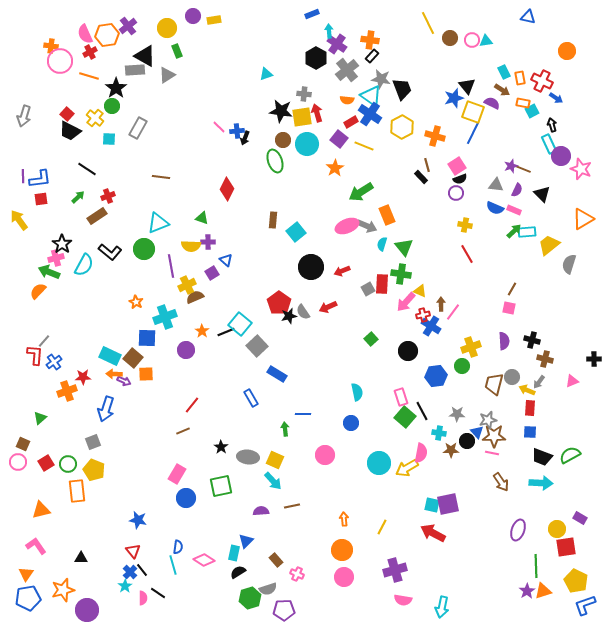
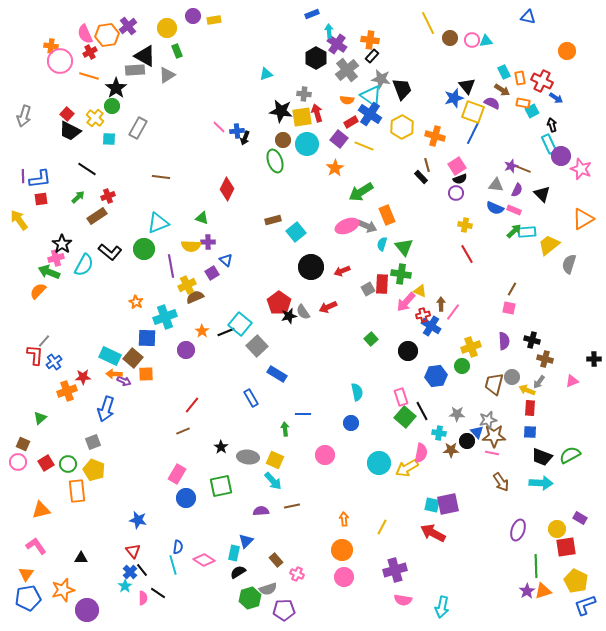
brown rectangle at (273, 220): rotated 70 degrees clockwise
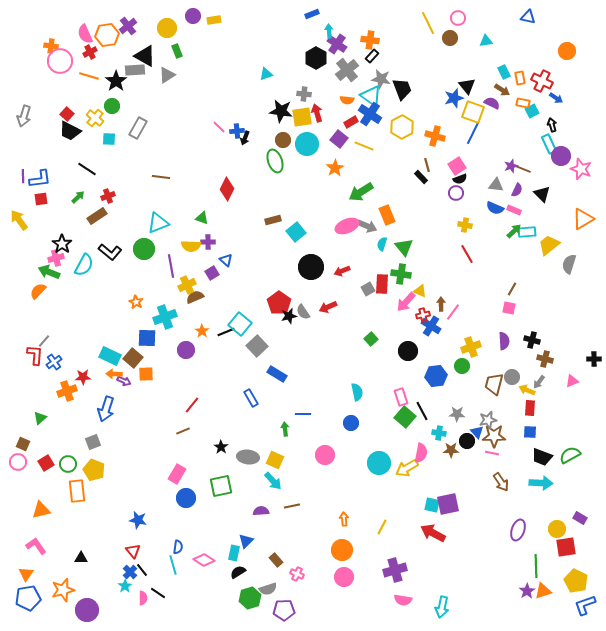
pink circle at (472, 40): moved 14 px left, 22 px up
black star at (116, 88): moved 7 px up
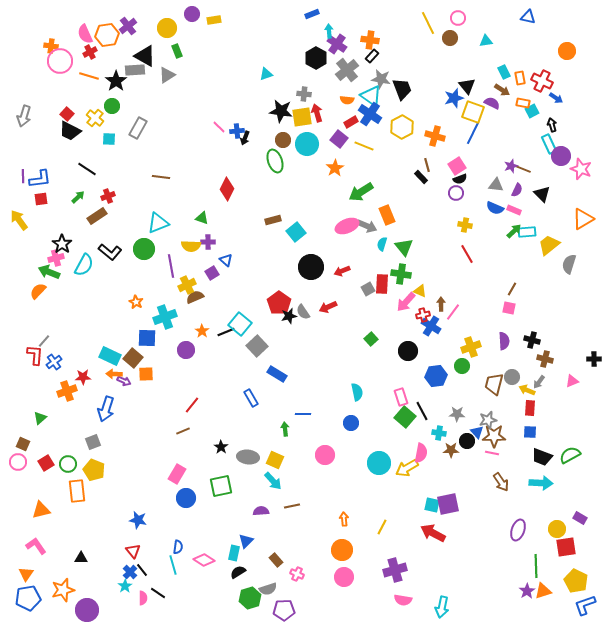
purple circle at (193, 16): moved 1 px left, 2 px up
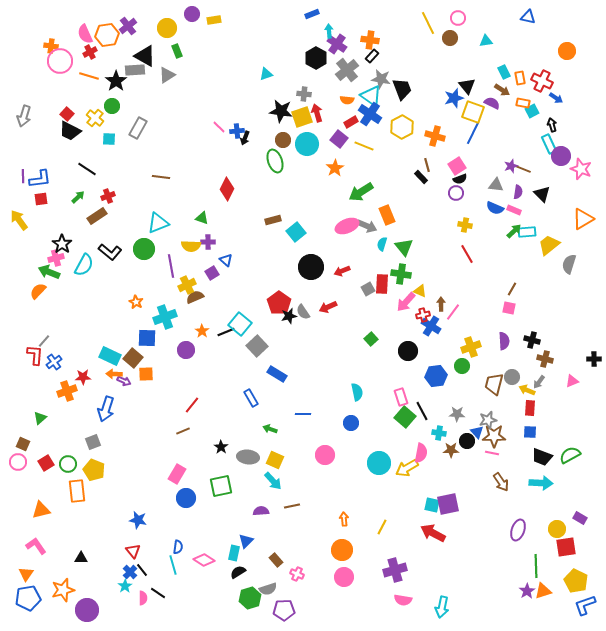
yellow square at (302, 117): rotated 10 degrees counterclockwise
purple semicircle at (517, 190): moved 1 px right, 2 px down; rotated 16 degrees counterclockwise
green arrow at (285, 429): moved 15 px left; rotated 64 degrees counterclockwise
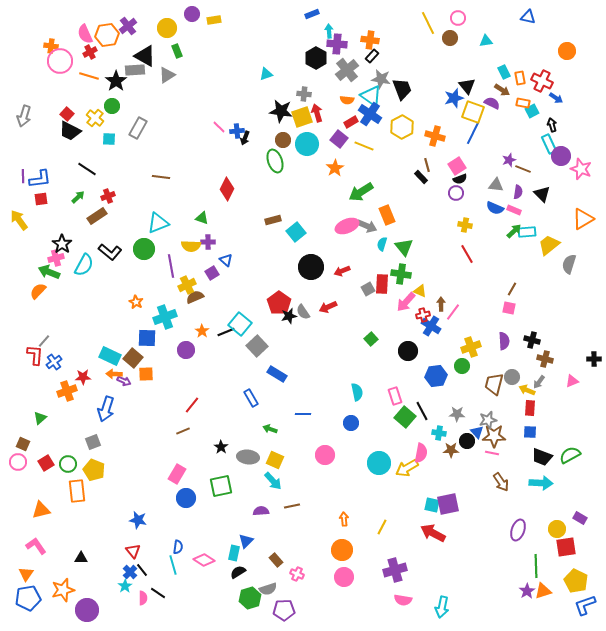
purple cross at (337, 44): rotated 30 degrees counterclockwise
purple star at (511, 166): moved 2 px left, 6 px up
pink rectangle at (401, 397): moved 6 px left, 1 px up
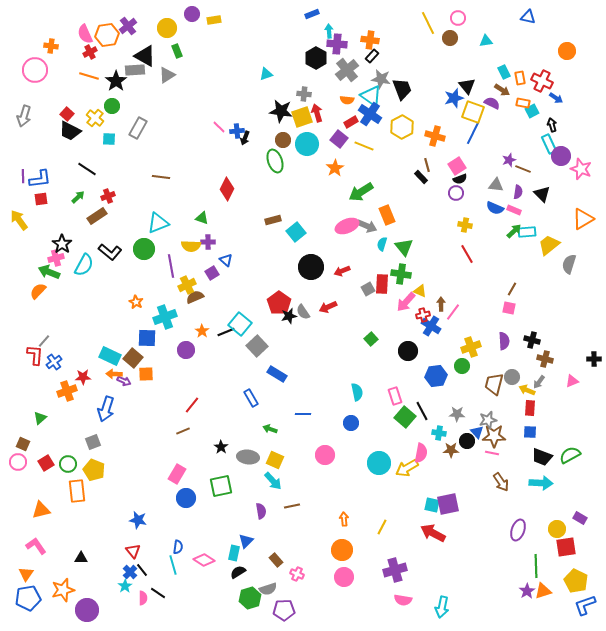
pink circle at (60, 61): moved 25 px left, 9 px down
purple semicircle at (261, 511): rotated 84 degrees clockwise
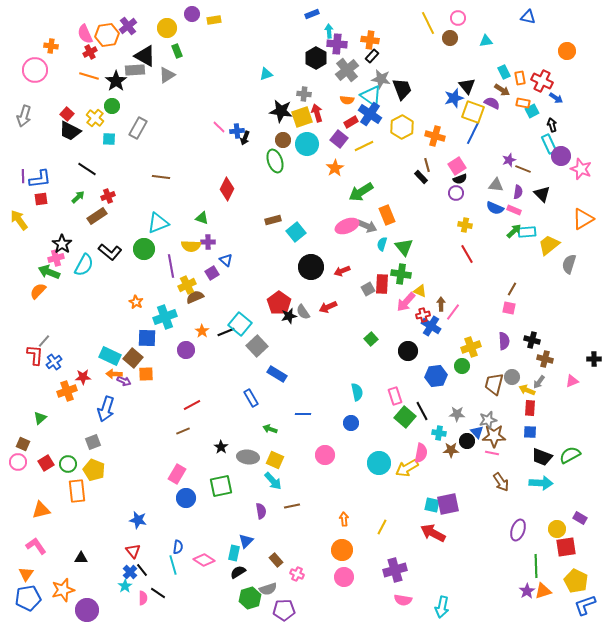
yellow line at (364, 146): rotated 48 degrees counterclockwise
red line at (192, 405): rotated 24 degrees clockwise
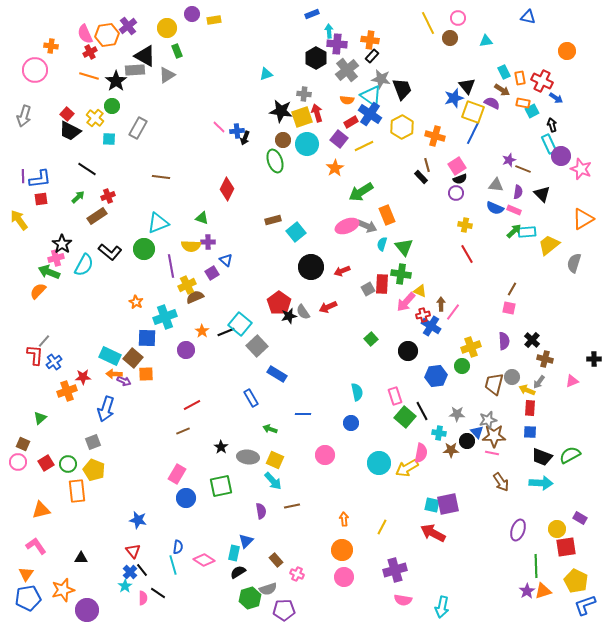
gray semicircle at (569, 264): moved 5 px right, 1 px up
black cross at (532, 340): rotated 28 degrees clockwise
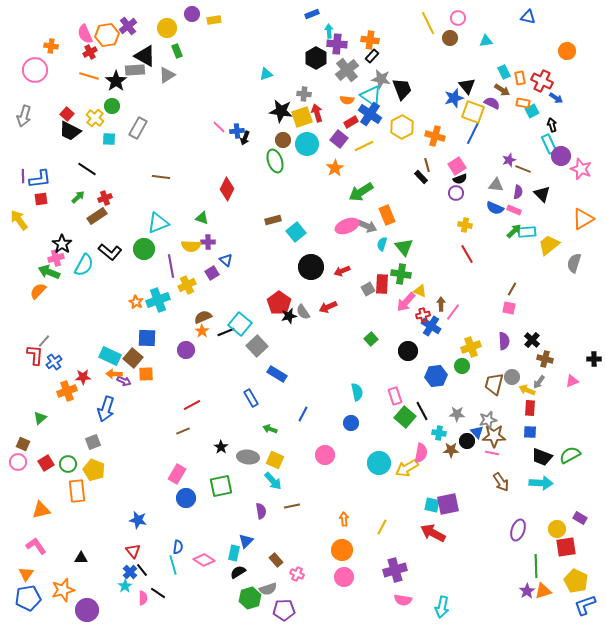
red cross at (108, 196): moved 3 px left, 2 px down
brown semicircle at (195, 297): moved 8 px right, 20 px down
cyan cross at (165, 317): moved 7 px left, 17 px up
blue line at (303, 414): rotated 63 degrees counterclockwise
